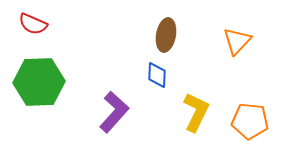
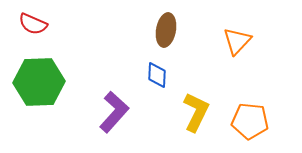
brown ellipse: moved 5 px up
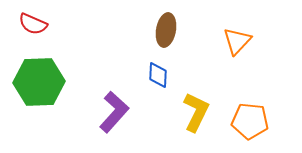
blue diamond: moved 1 px right
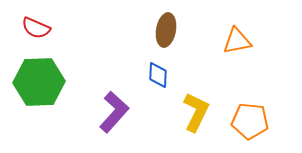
red semicircle: moved 3 px right, 4 px down
orange triangle: rotated 36 degrees clockwise
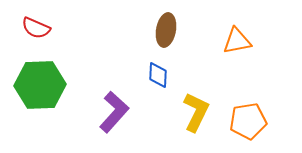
green hexagon: moved 1 px right, 3 px down
orange pentagon: moved 2 px left; rotated 15 degrees counterclockwise
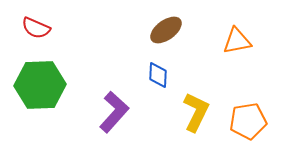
brown ellipse: rotated 44 degrees clockwise
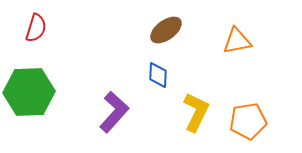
red semicircle: rotated 96 degrees counterclockwise
green hexagon: moved 11 px left, 7 px down
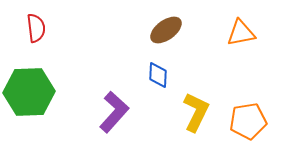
red semicircle: rotated 24 degrees counterclockwise
orange triangle: moved 4 px right, 8 px up
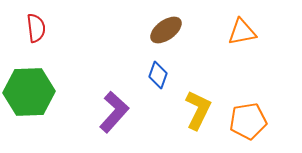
orange triangle: moved 1 px right, 1 px up
blue diamond: rotated 16 degrees clockwise
yellow L-shape: moved 2 px right, 2 px up
